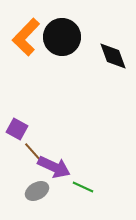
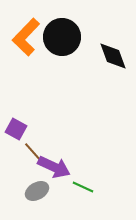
purple square: moved 1 px left
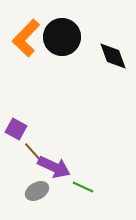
orange L-shape: moved 1 px down
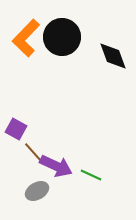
purple arrow: moved 2 px right, 1 px up
green line: moved 8 px right, 12 px up
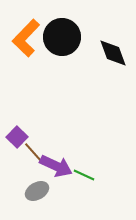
black diamond: moved 3 px up
purple square: moved 1 px right, 8 px down; rotated 15 degrees clockwise
green line: moved 7 px left
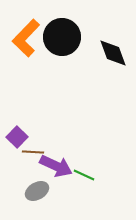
brown line: rotated 45 degrees counterclockwise
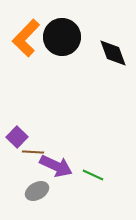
green line: moved 9 px right
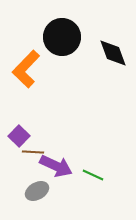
orange L-shape: moved 31 px down
purple square: moved 2 px right, 1 px up
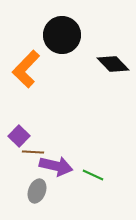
black circle: moved 2 px up
black diamond: moved 11 px down; rotated 24 degrees counterclockwise
purple arrow: rotated 12 degrees counterclockwise
gray ellipse: rotated 40 degrees counterclockwise
